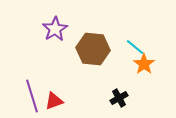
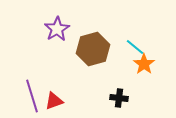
purple star: moved 2 px right
brown hexagon: rotated 20 degrees counterclockwise
black cross: rotated 36 degrees clockwise
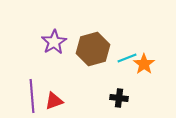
purple star: moved 3 px left, 13 px down
cyan line: moved 8 px left, 11 px down; rotated 60 degrees counterclockwise
purple line: rotated 12 degrees clockwise
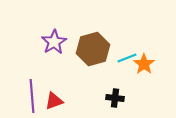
black cross: moved 4 px left
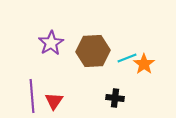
purple star: moved 3 px left, 1 px down
brown hexagon: moved 2 px down; rotated 12 degrees clockwise
red triangle: rotated 36 degrees counterclockwise
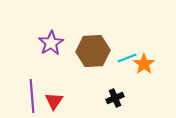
black cross: rotated 30 degrees counterclockwise
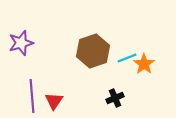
purple star: moved 30 px left; rotated 15 degrees clockwise
brown hexagon: rotated 16 degrees counterclockwise
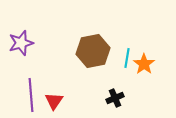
brown hexagon: rotated 8 degrees clockwise
cyan line: rotated 60 degrees counterclockwise
purple line: moved 1 px left, 1 px up
